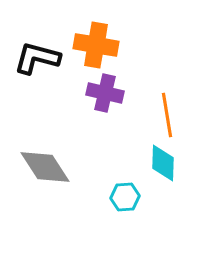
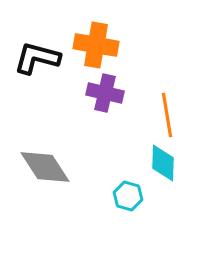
cyan hexagon: moved 3 px right, 1 px up; rotated 20 degrees clockwise
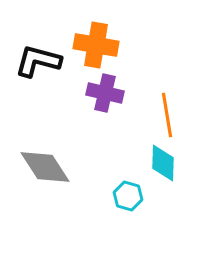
black L-shape: moved 1 px right, 3 px down
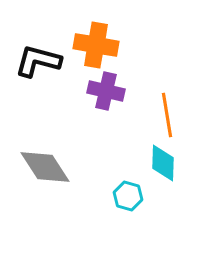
purple cross: moved 1 px right, 2 px up
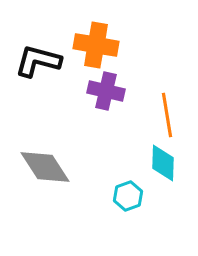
cyan hexagon: rotated 24 degrees clockwise
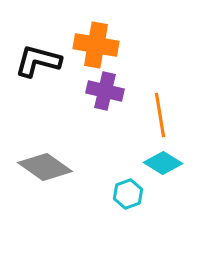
purple cross: moved 1 px left
orange line: moved 7 px left
cyan diamond: rotated 60 degrees counterclockwise
gray diamond: rotated 22 degrees counterclockwise
cyan hexagon: moved 2 px up
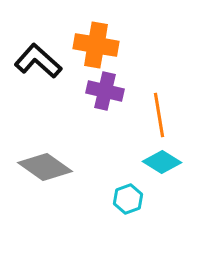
black L-shape: rotated 27 degrees clockwise
orange line: moved 1 px left
cyan diamond: moved 1 px left, 1 px up
cyan hexagon: moved 5 px down
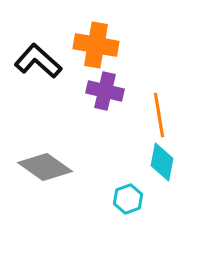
cyan diamond: rotated 69 degrees clockwise
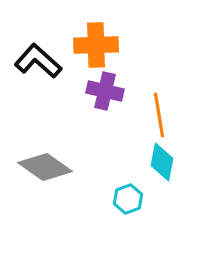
orange cross: rotated 12 degrees counterclockwise
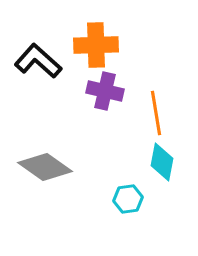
orange line: moved 3 px left, 2 px up
cyan hexagon: rotated 12 degrees clockwise
